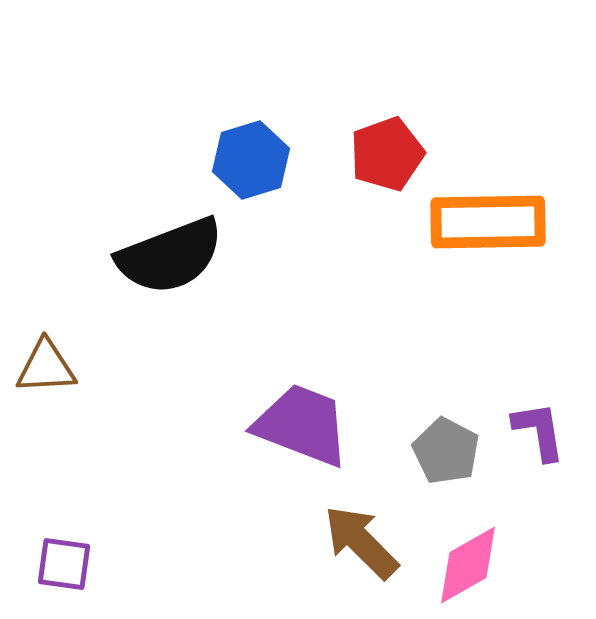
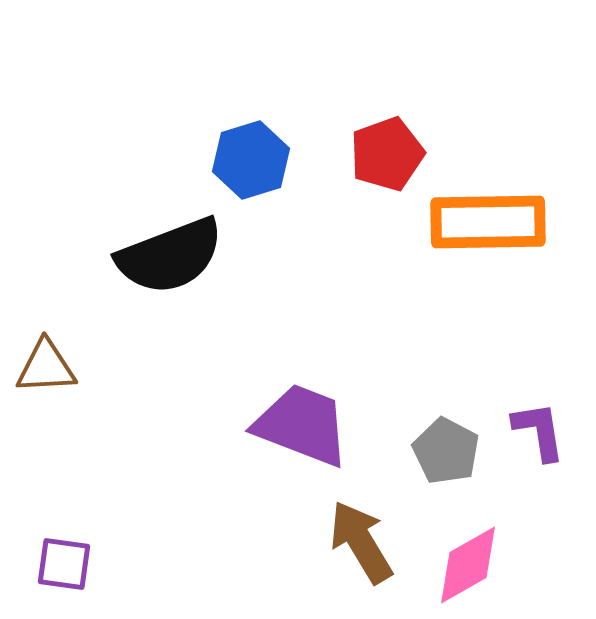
brown arrow: rotated 14 degrees clockwise
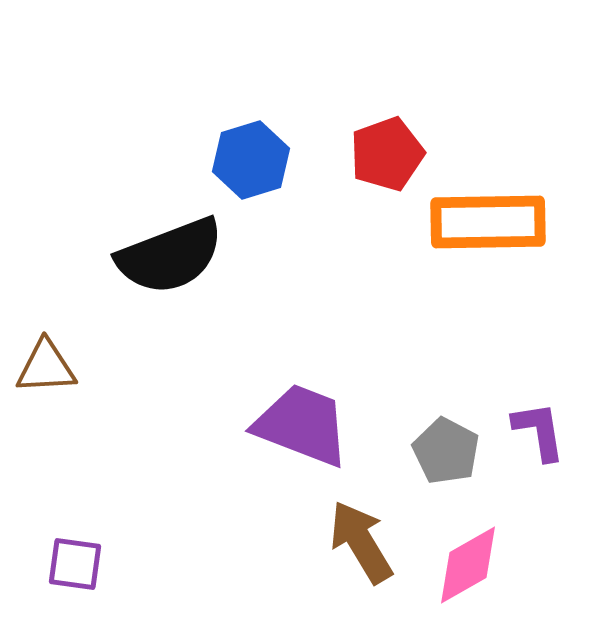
purple square: moved 11 px right
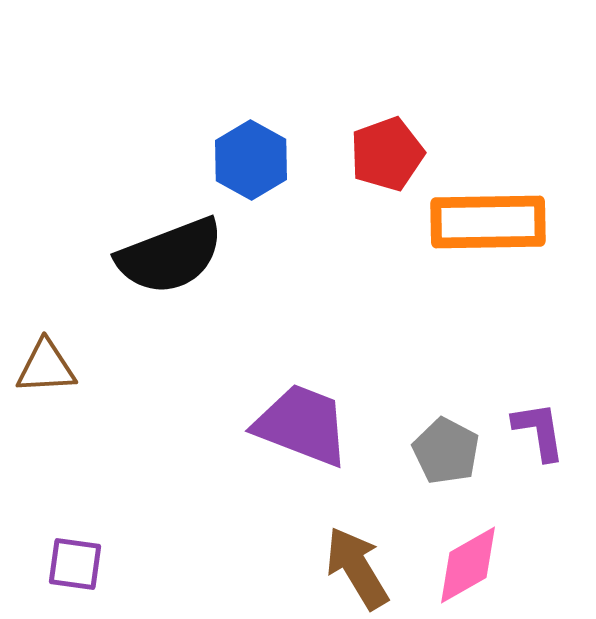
blue hexagon: rotated 14 degrees counterclockwise
brown arrow: moved 4 px left, 26 px down
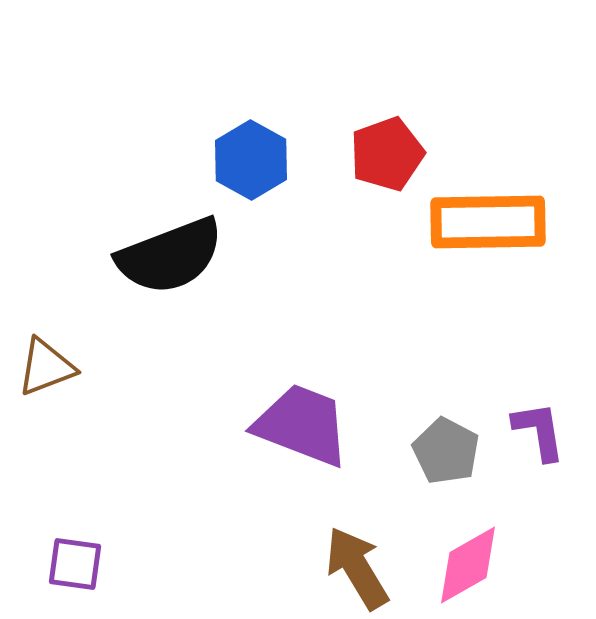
brown triangle: rotated 18 degrees counterclockwise
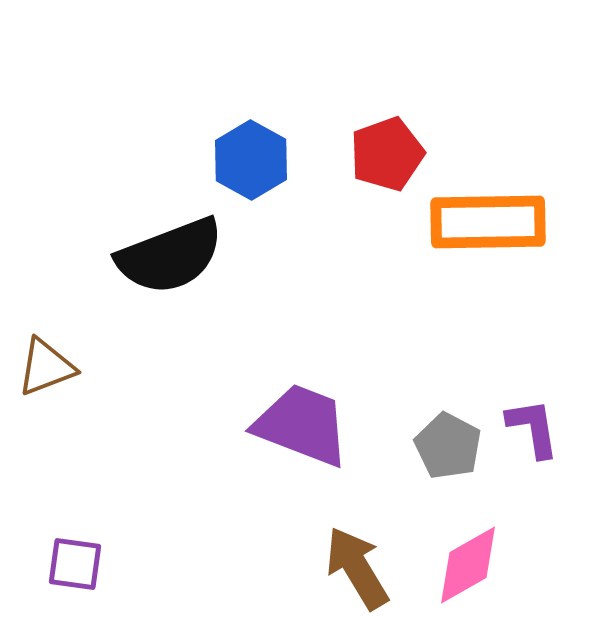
purple L-shape: moved 6 px left, 3 px up
gray pentagon: moved 2 px right, 5 px up
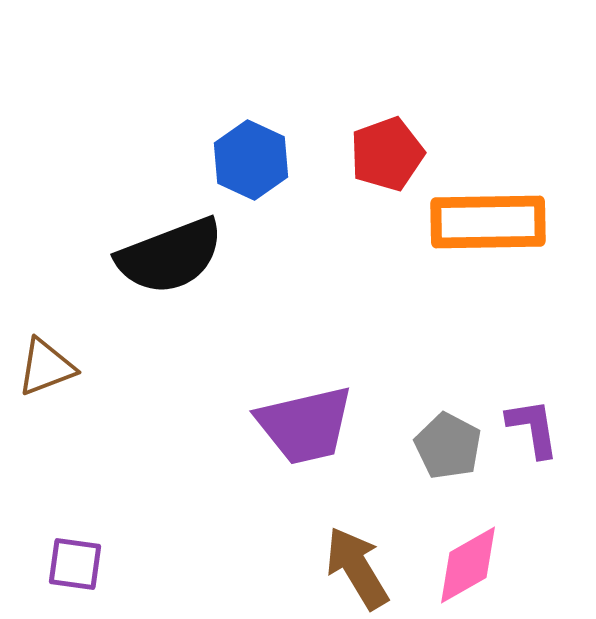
blue hexagon: rotated 4 degrees counterclockwise
purple trapezoid: moved 3 px right; rotated 146 degrees clockwise
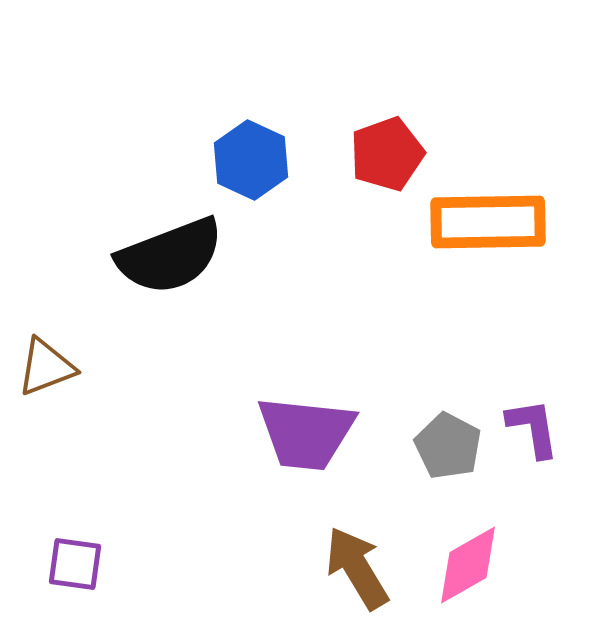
purple trapezoid: moved 1 px right, 8 px down; rotated 19 degrees clockwise
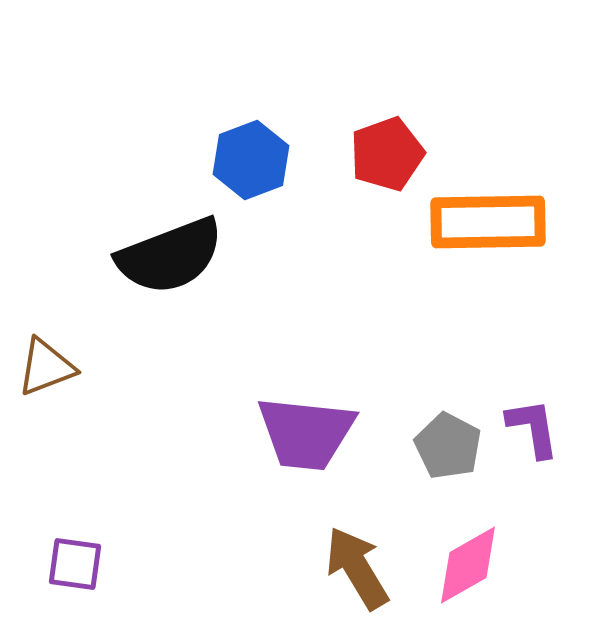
blue hexagon: rotated 14 degrees clockwise
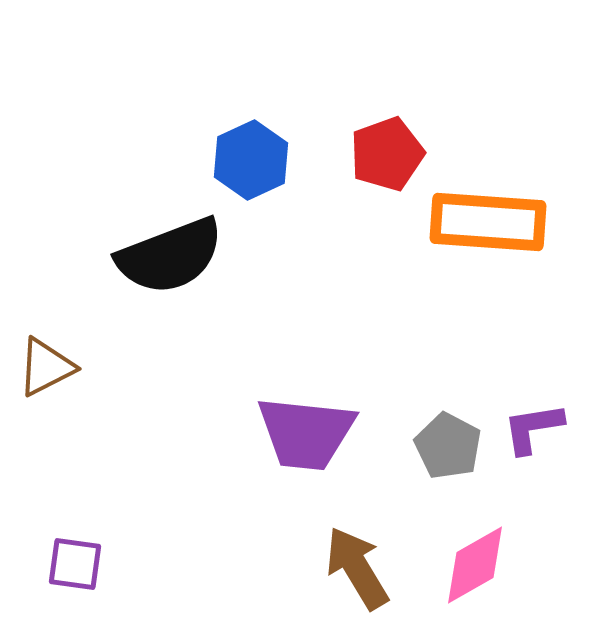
blue hexagon: rotated 4 degrees counterclockwise
orange rectangle: rotated 5 degrees clockwise
brown triangle: rotated 6 degrees counterclockwise
purple L-shape: rotated 90 degrees counterclockwise
pink diamond: moved 7 px right
